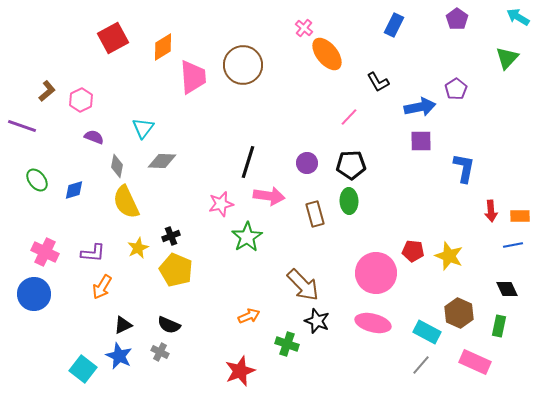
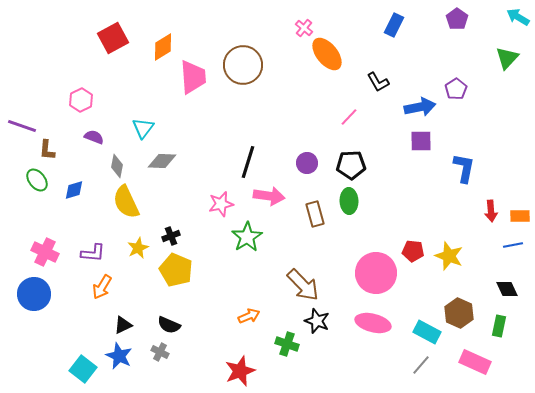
brown L-shape at (47, 91): moved 59 px down; rotated 135 degrees clockwise
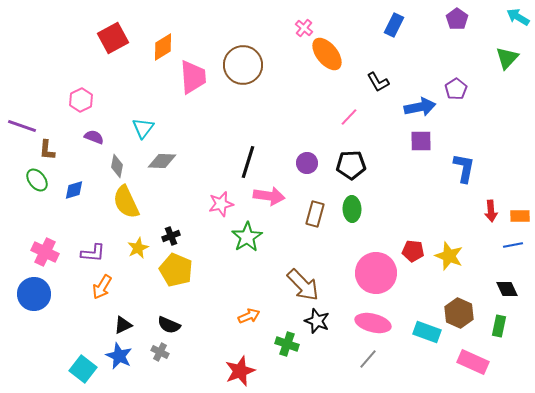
green ellipse at (349, 201): moved 3 px right, 8 px down
brown rectangle at (315, 214): rotated 30 degrees clockwise
cyan rectangle at (427, 332): rotated 8 degrees counterclockwise
pink rectangle at (475, 362): moved 2 px left
gray line at (421, 365): moved 53 px left, 6 px up
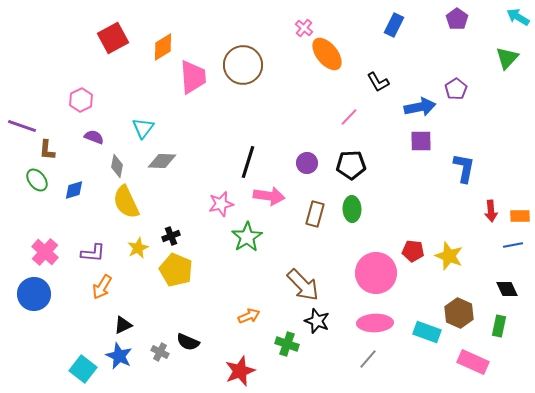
pink cross at (45, 252): rotated 16 degrees clockwise
pink ellipse at (373, 323): moved 2 px right; rotated 16 degrees counterclockwise
black semicircle at (169, 325): moved 19 px right, 17 px down
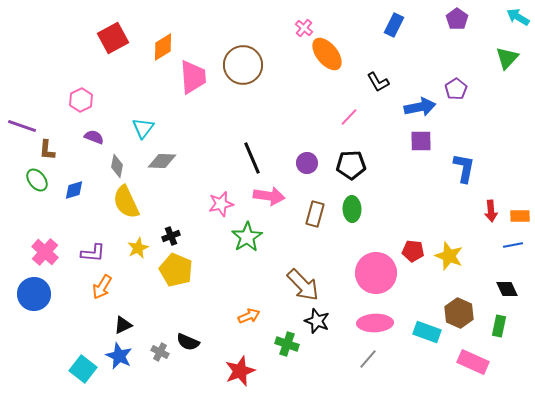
black line at (248, 162): moved 4 px right, 4 px up; rotated 40 degrees counterclockwise
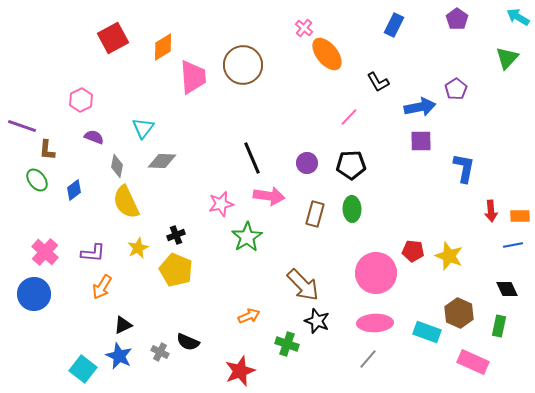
blue diamond at (74, 190): rotated 20 degrees counterclockwise
black cross at (171, 236): moved 5 px right, 1 px up
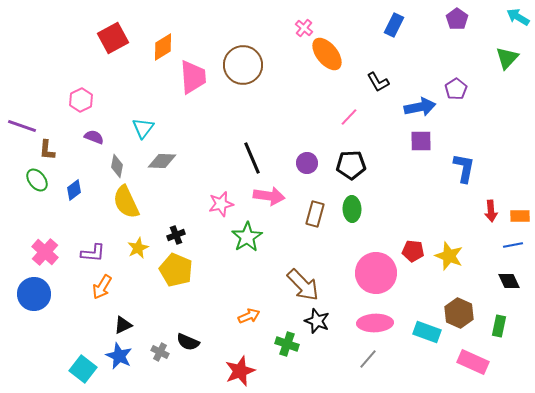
black diamond at (507, 289): moved 2 px right, 8 px up
